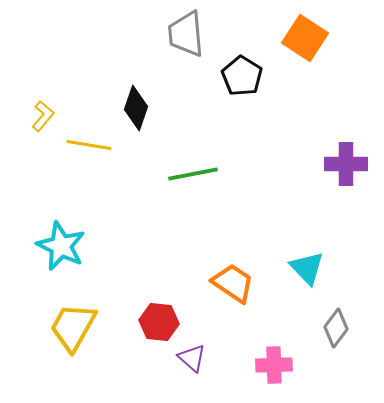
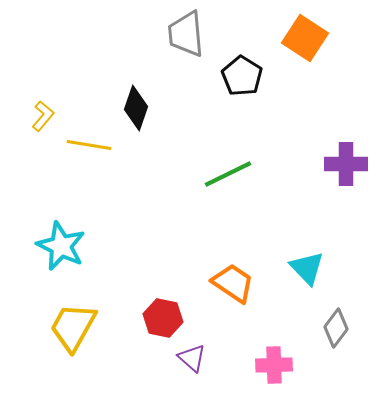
green line: moved 35 px right; rotated 15 degrees counterclockwise
red hexagon: moved 4 px right, 4 px up; rotated 6 degrees clockwise
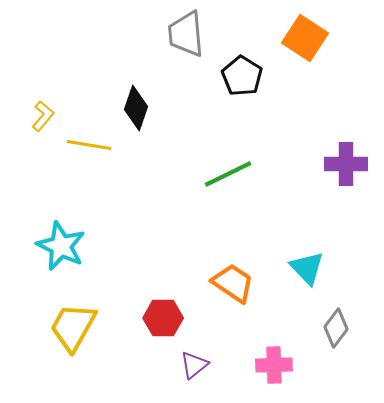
red hexagon: rotated 12 degrees counterclockwise
purple triangle: moved 2 px right, 7 px down; rotated 40 degrees clockwise
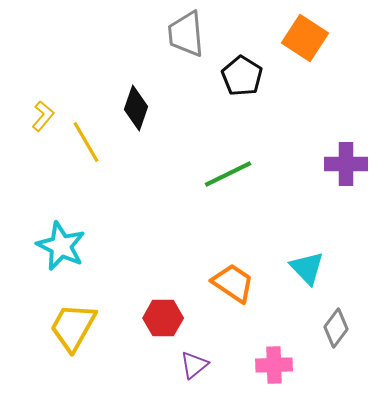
yellow line: moved 3 px left, 3 px up; rotated 51 degrees clockwise
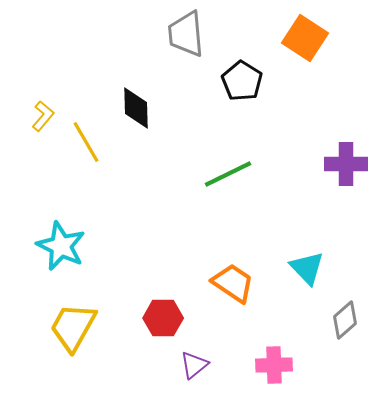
black pentagon: moved 5 px down
black diamond: rotated 21 degrees counterclockwise
gray diamond: moved 9 px right, 8 px up; rotated 12 degrees clockwise
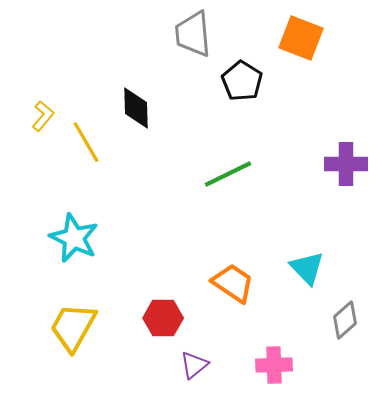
gray trapezoid: moved 7 px right
orange square: moved 4 px left; rotated 12 degrees counterclockwise
cyan star: moved 13 px right, 8 px up
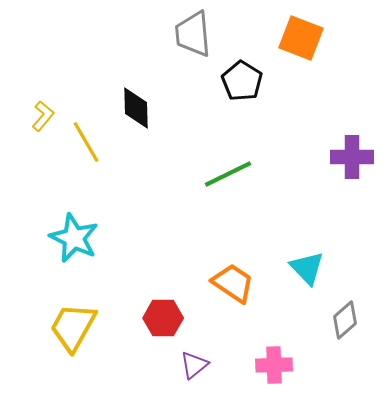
purple cross: moved 6 px right, 7 px up
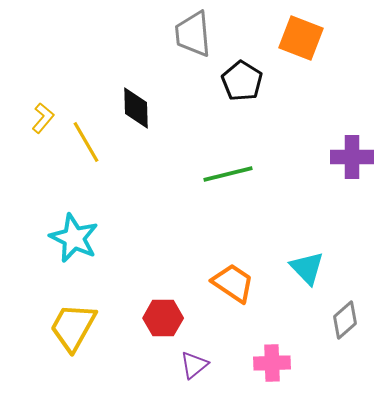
yellow L-shape: moved 2 px down
green line: rotated 12 degrees clockwise
pink cross: moved 2 px left, 2 px up
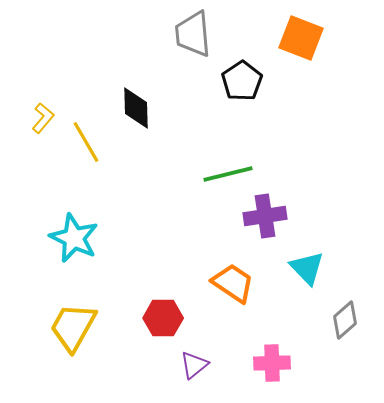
black pentagon: rotated 6 degrees clockwise
purple cross: moved 87 px left, 59 px down; rotated 9 degrees counterclockwise
